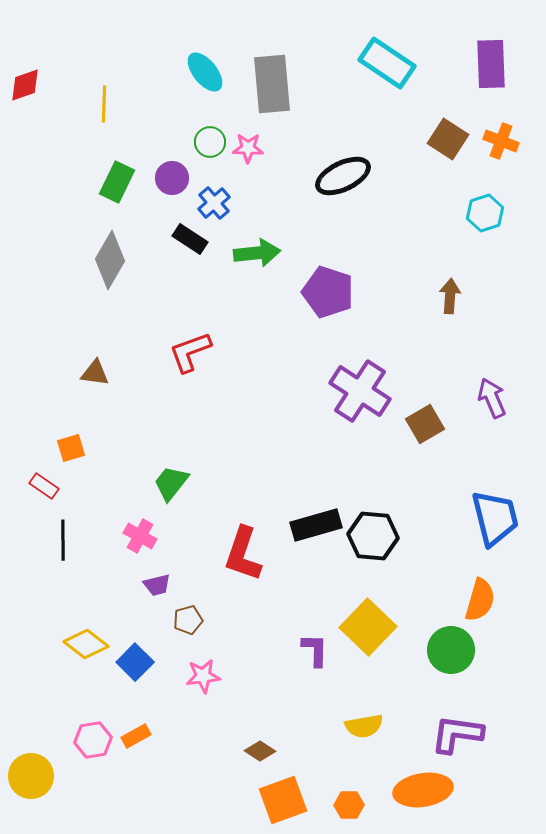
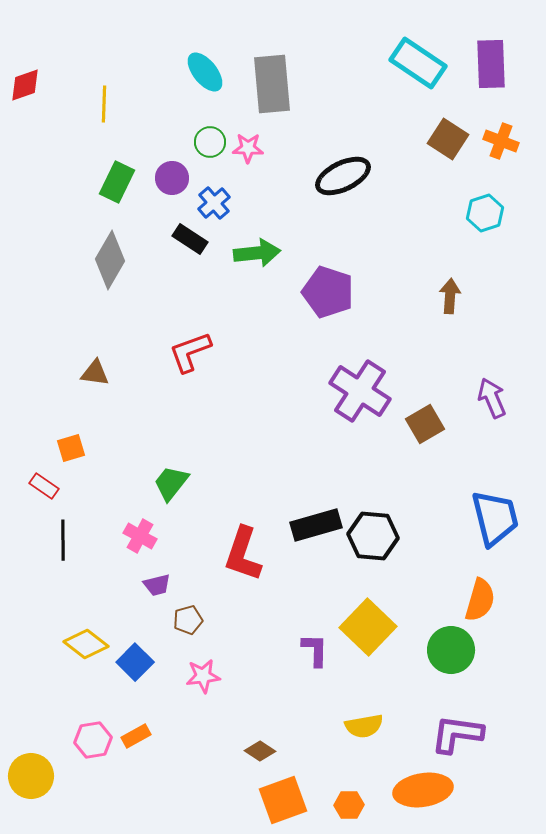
cyan rectangle at (387, 63): moved 31 px right
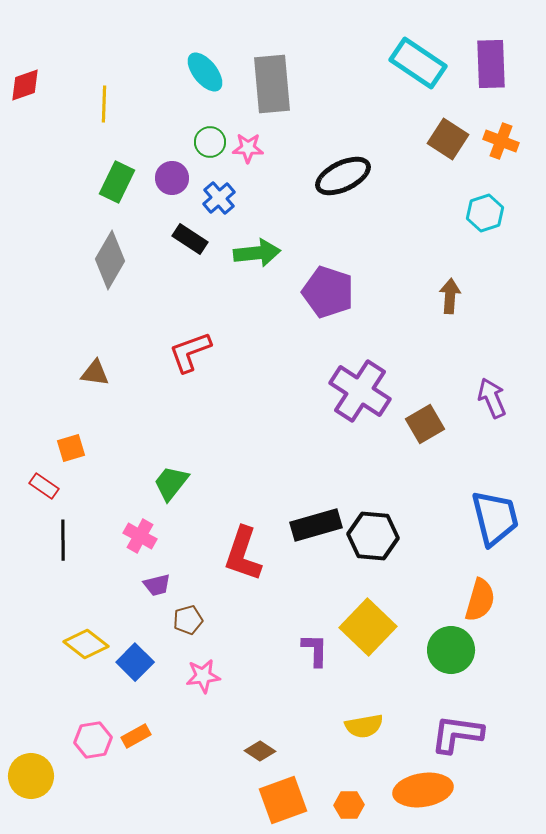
blue cross at (214, 203): moved 5 px right, 5 px up
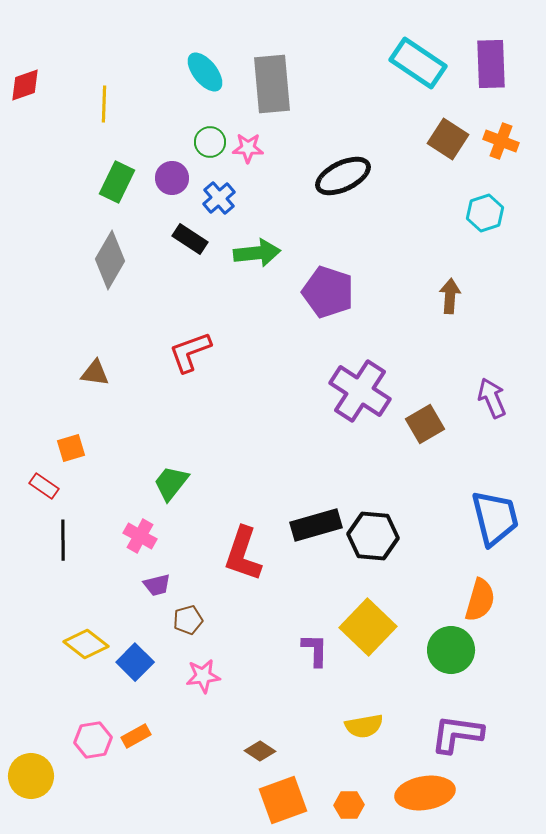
orange ellipse at (423, 790): moved 2 px right, 3 px down
